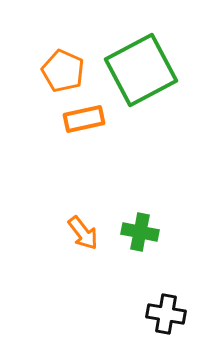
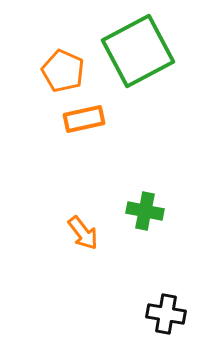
green square: moved 3 px left, 19 px up
green cross: moved 5 px right, 21 px up
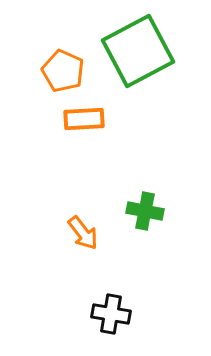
orange rectangle: rotated 9 degrees clockwise
black cross: moved 55 px left
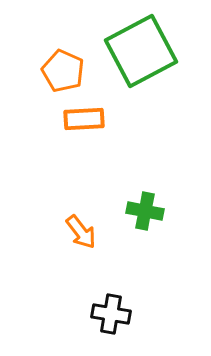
green square: moved 3 px right
orange arrow: moved 2 px left, 1 px up
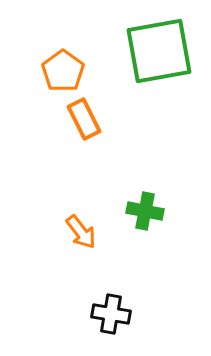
green square: moved 18 px right; rotated 18 degrees clockwise
orange pentagon: rotated 12 degrees clockwise
orange rectangle: rotated 66 degrees clockwise
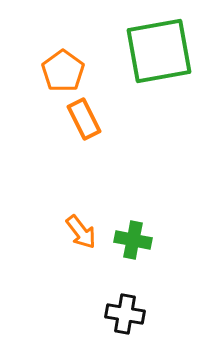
green cross: moved 12 px left, 29 px down
black cross: moved 14 px right
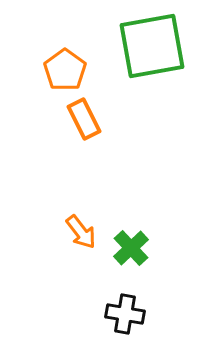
green square: moved 7 px left, 5 px up
orange pentagon: moved 2 px right, 1 px up
green cross: moved 2 px left, 8 px down; rotated 36 degrees clockwise
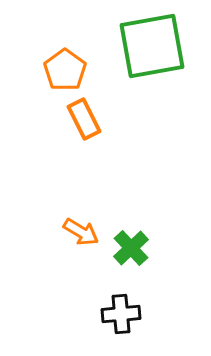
orange arrow: rotated 21 degrees counterclockwise
black cross: moved 4 px left; rotated 15 degrees counterclockwise
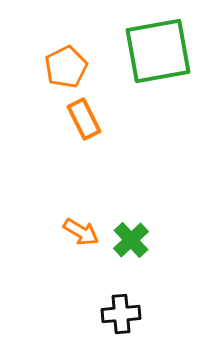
green square: moved 6 px right, 5 px down
orange pentagon: moved 1 px right, 3 px up; rotated 9 degrees clockwise
green cross: moved 8 px up
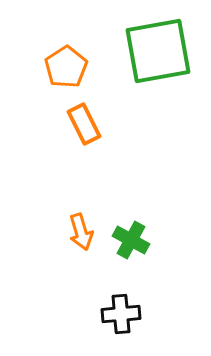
orange pentagon: rotated 6 degrees counterclockwise
orange rectangle: moved 5 px down
orange arrow: rotated 42 degrees clockwise
green cross: rotated 18 degrees counterclockwise
